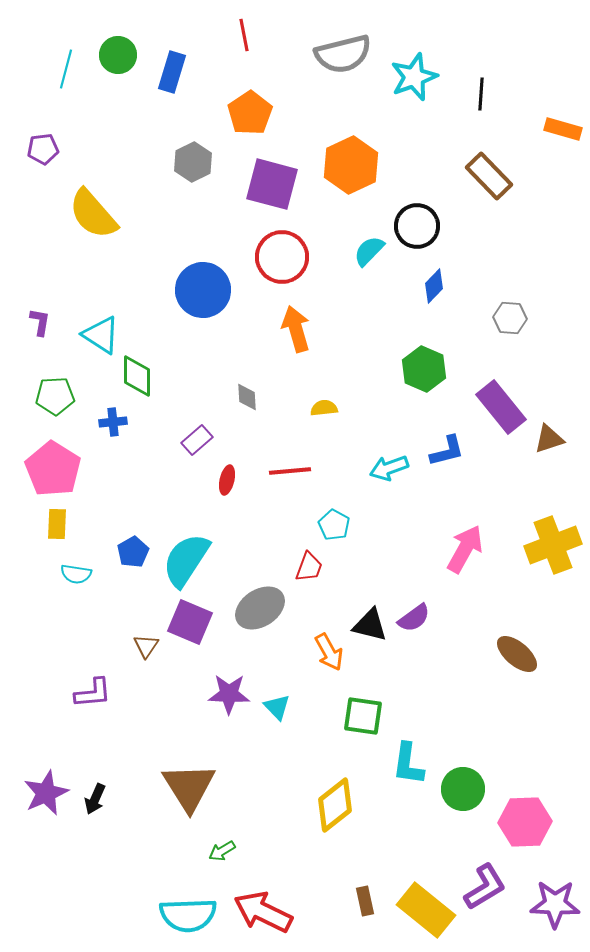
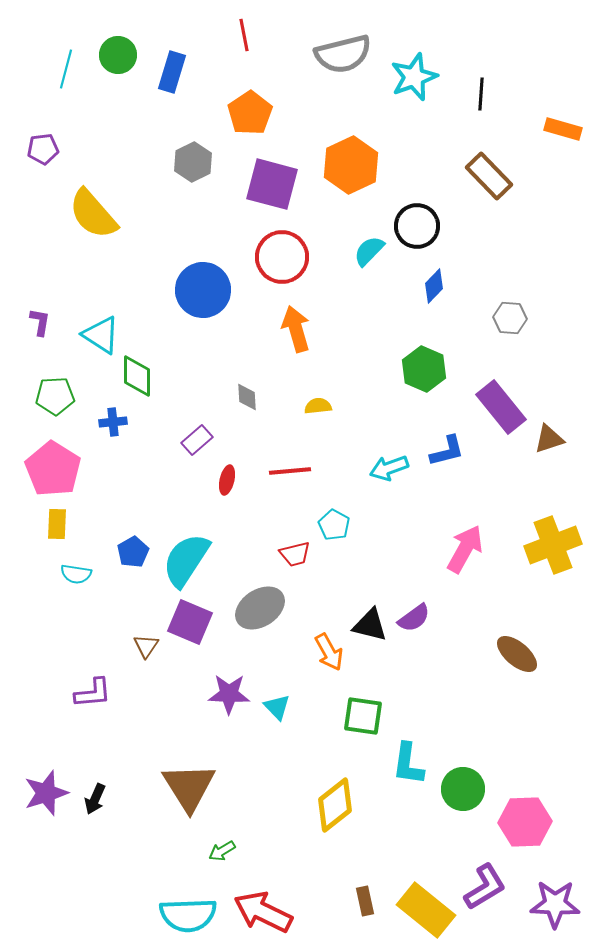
yellow semicircle at (324, 408): moved 6 px left, 2 px up
red trapezoid at (309, 567): moved 14 px left, 13 px up; rotated 56 degrees clockwise
purple star at (46, 793): rotated 6 degrees clockwise
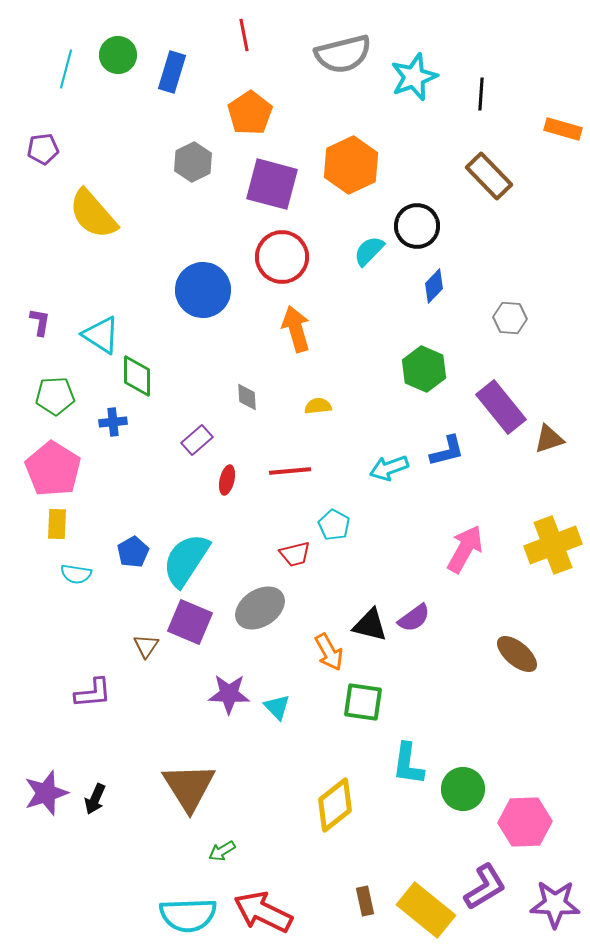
green square at (363, 716): moved 14 px up
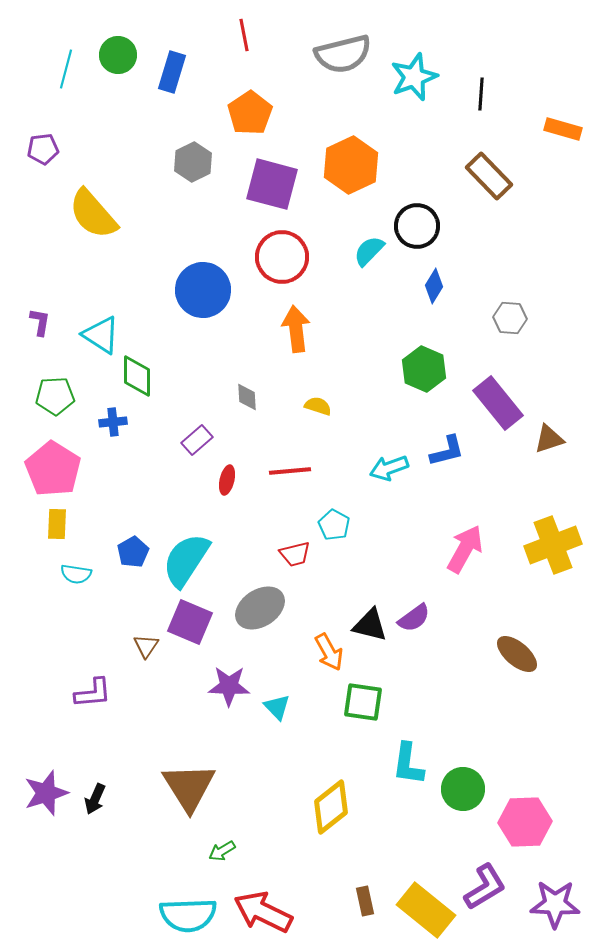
blue diamond at (434, 286): rotated 12 degrees counterclockwise
orange arrow at (296, 329): rotated 9 degrees clockwise
yellow semicircle at (318, 406): rotated 24 degrees clockwise
purple rectangle at (501, 407): moved 3 px left, 4 px up
purple star at (229, 694): moved 8 px up
yellow diamond at (335, 805): moved 4 px left, 2 px down
